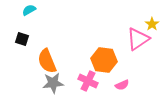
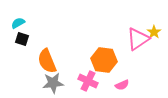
cyan semicircle: moved 11 px left, 13 px down
yellow star: moved 2 px right, 8 px down
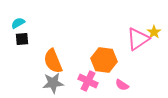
black square: rotated 24 degrees counterclockwise
orange semicircle: moved 6 px right
pink semicircle: rotated 56 degrees clockwise
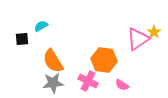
cyan semicircle: moved 23 px right, 3 px down
orange semicircle: rotated 10 degrees counterclockwise
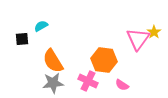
pink triangle: rotated 20 degrees counterclockwise
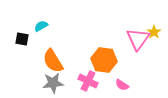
black square: rotated 16 degrees clockwise
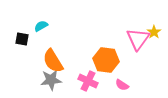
orange hexagon: moved 2 px right
gray star: moved 2 px left, 3 px up
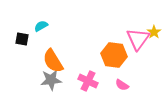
orange hexagon: moved 8 px right, 5 px up
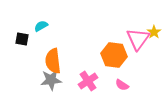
orange semicircle: rotated 25 degrees clockwise
pink cross: rotated 30 degrees clockwise
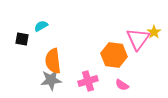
pink cross: rotated 18 degrees clockwise
